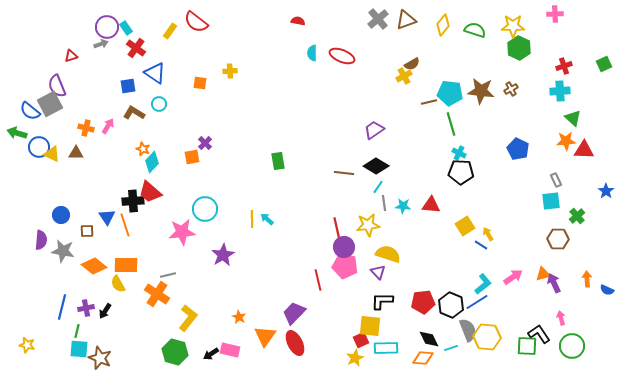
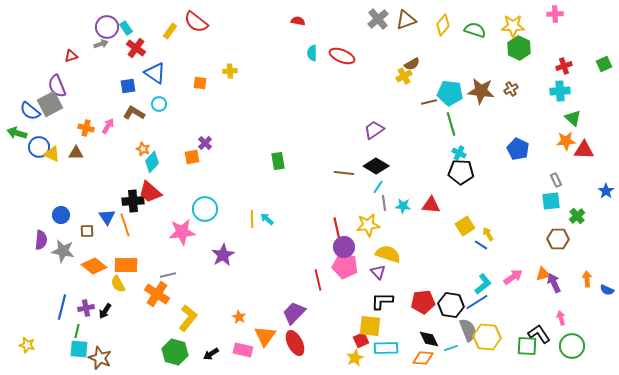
black hexagon at (451, 305): rotated 15 degrees counterclockwise
pink rectangle at (230, 350): moved 13 px right
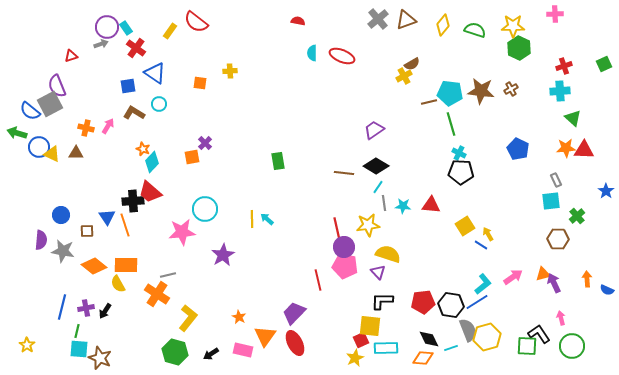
orange star at (566, 141): moved 7 px down
yellow hexagon at (487, 337): rotated 20 degrees counterclockwise
yellow star at (27, 345): rotated 21 degrees clockwise
